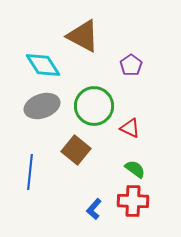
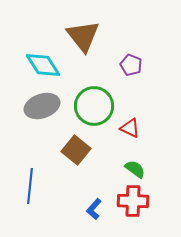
brown triangle: rotated 24 degrees clockwise
purple pentagon: rotated 15 degrees counterclockwise
blue line: moved 14 px down
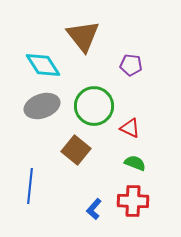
purple pentagon: rotated 15 degrees counterclockwise
green semicircle: moved 6 px up; rotated 15 degrees counterclockwise
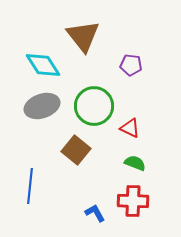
blue L-shape: moved 1 px right, 4 px down; rotated 110 degrees clockwise
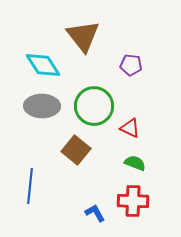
gray ellipse: rotated 20 degrees clockwise
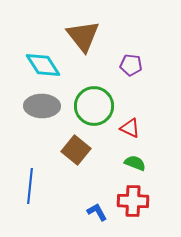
blue L-shape: moved 2 px right, 1 px up
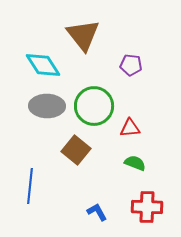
brown triangle: moved 1 px up
gray ellipse: moved 5 px right
red triangle: rotated 30 degrees counterclockwise
red cross: moved 14 px right, 6 px down
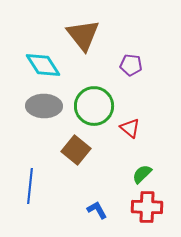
gray ellipse: moved 3 px left
red triangle: rotated 45 degrees clockwise
green semicircle: moved 7 px right, 11 px down; rotated 65 degrees counterclockwise
blue L-shape: moved 2 px up
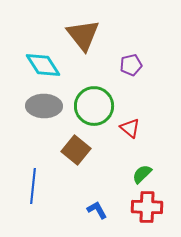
purple pentagon: rotated 20 degrees counterclockwise
blue line: moved 3 px right
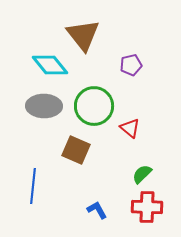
cyan diamond: moved 7 px right; rotated 6 degrees counterclockwise
brown square: rotated 16 degrees counterclockwise
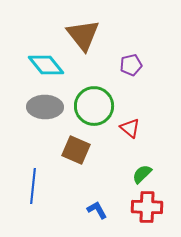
cyan diamond: moved 4 px left
gray ellipse: moved 1 px right, 1 px down
